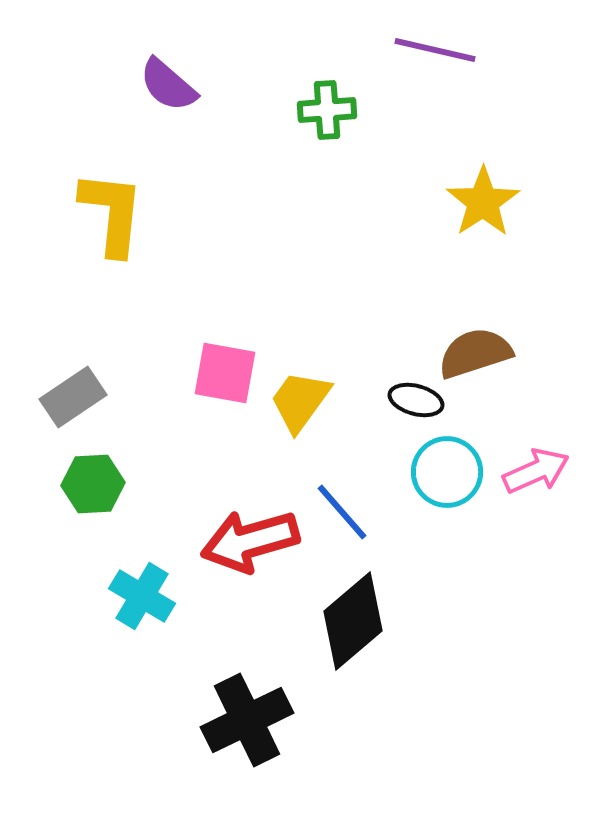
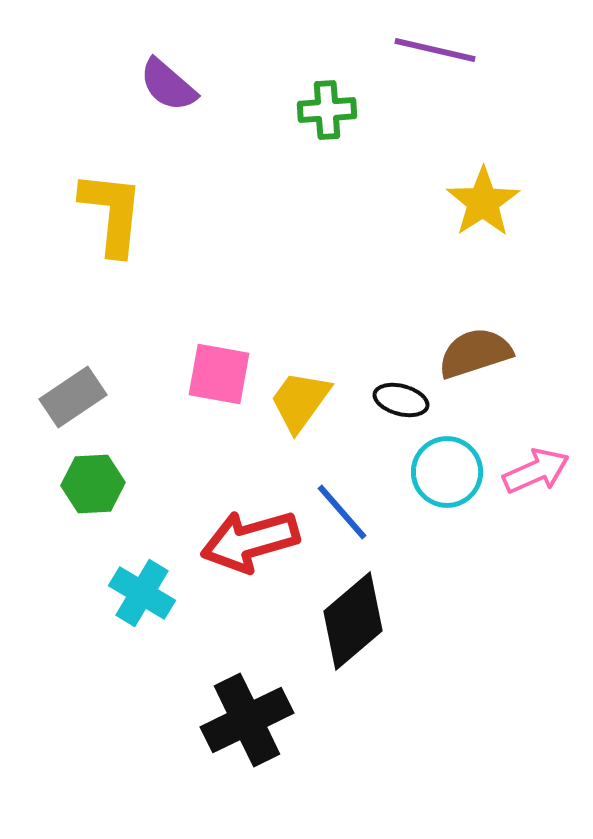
pink square: moved 6 px left, 1 px down
black ellipse: moved 15 px left
cyan cross: moved 3 px up
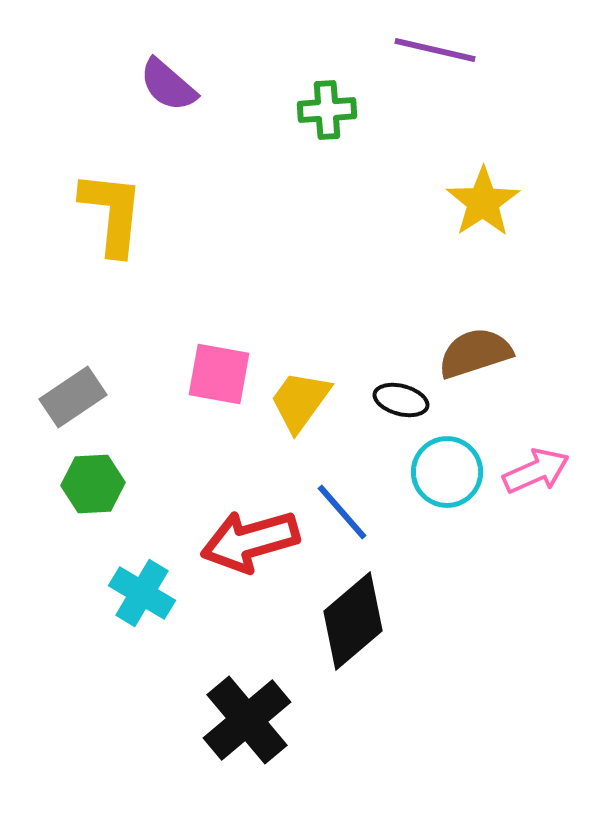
black cross: rotated 14 degrees counterclockwise
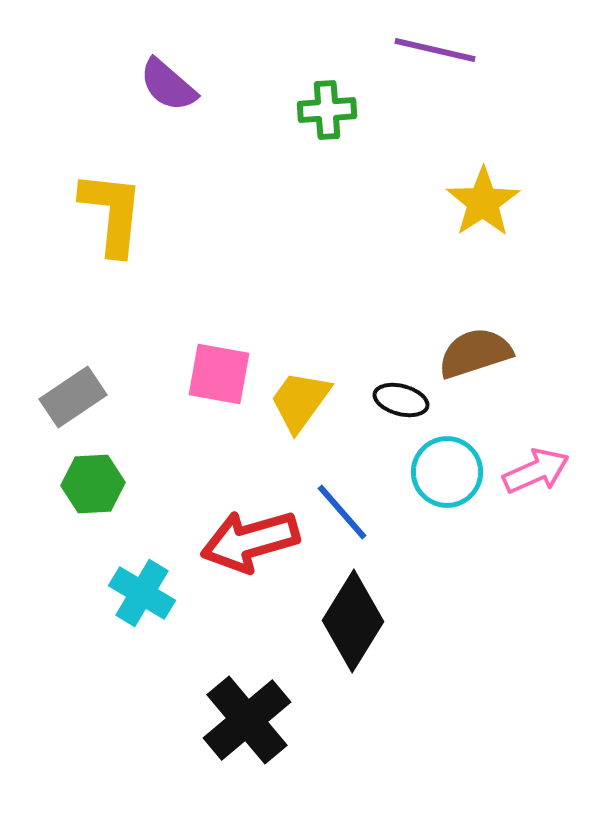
black diamond: rotated 18 degrees counterclockwise
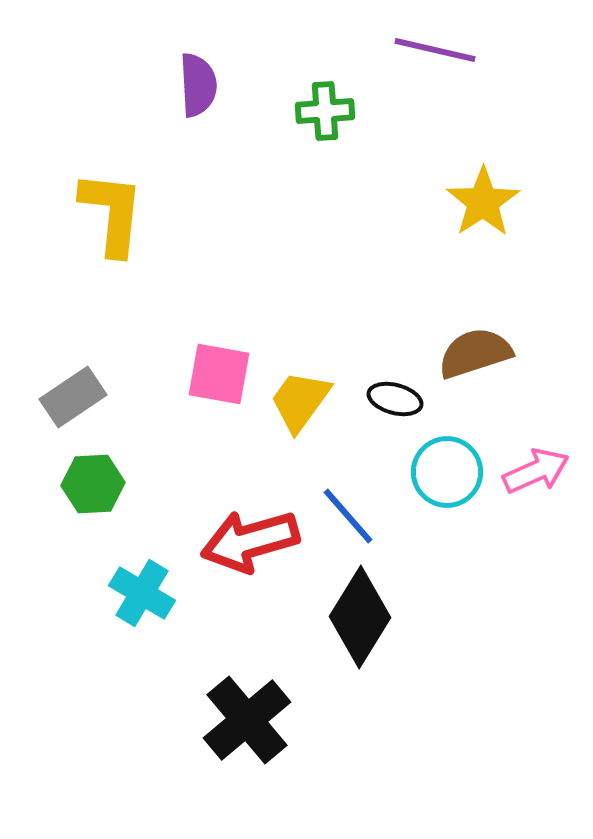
purple semicircle: moved 30 px right; rotated 134 degrees counterclockwise
green cross: moved 2 px left, 1 px down
black ellipse: moved 6 px left, 1 px up
blue line: moved 6 px right, 4 px down
black diamond: moved 7 px right, 4 px up
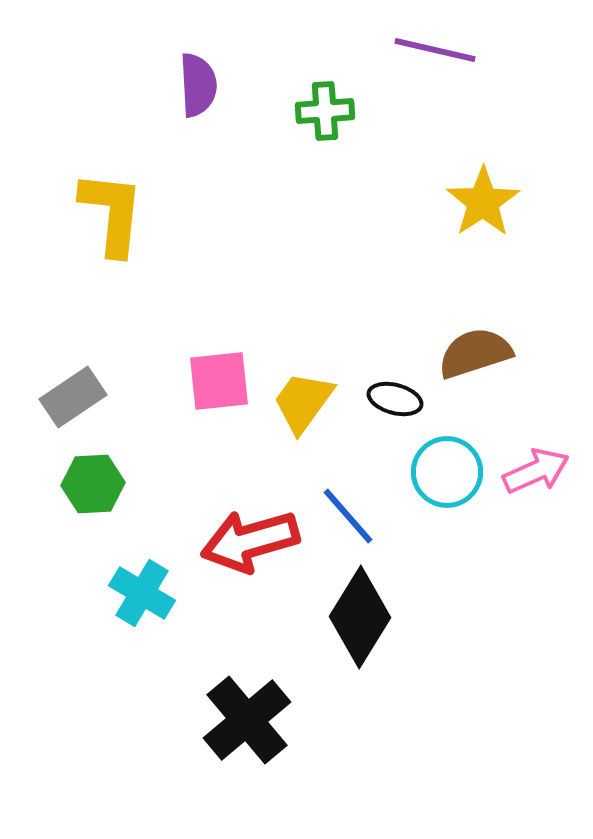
pink square: moved 7 px down; rotated 16 degrees counterclockwise
yellow trapezoid: moved 3 px right, 1 px down
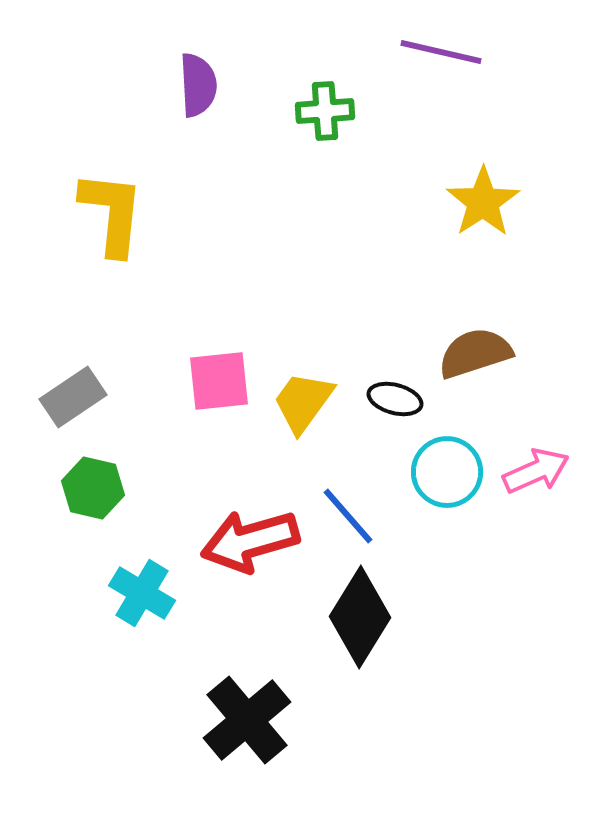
purple line: moved 6 px right, 2 px down
green hexagon: moved 4 px down; rotated 16 degrees clockwise
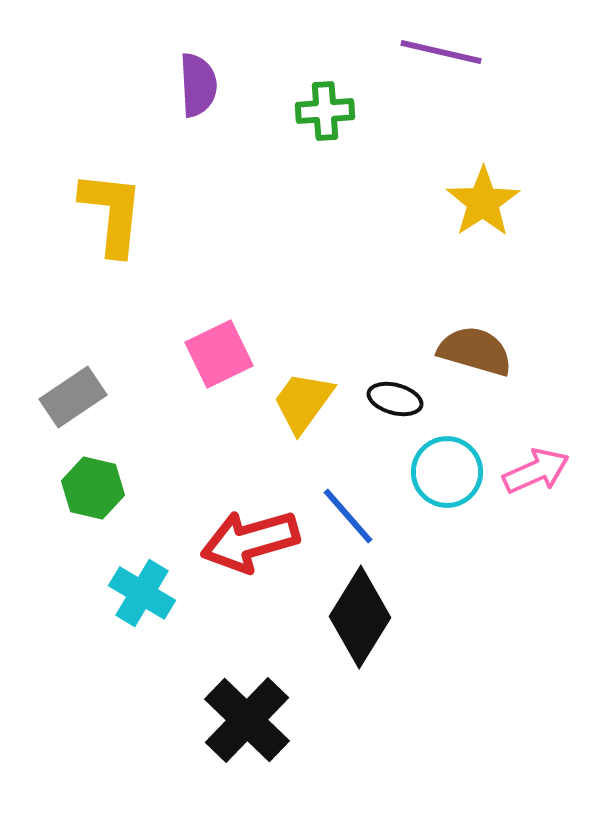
brown semicircle: moved 2 px up; rotated 34 degrees clockwise
pink square: moved 27 px up; rotated 20 degrees counterclockwise
black cross: rotated 6 degrees counterclockwise
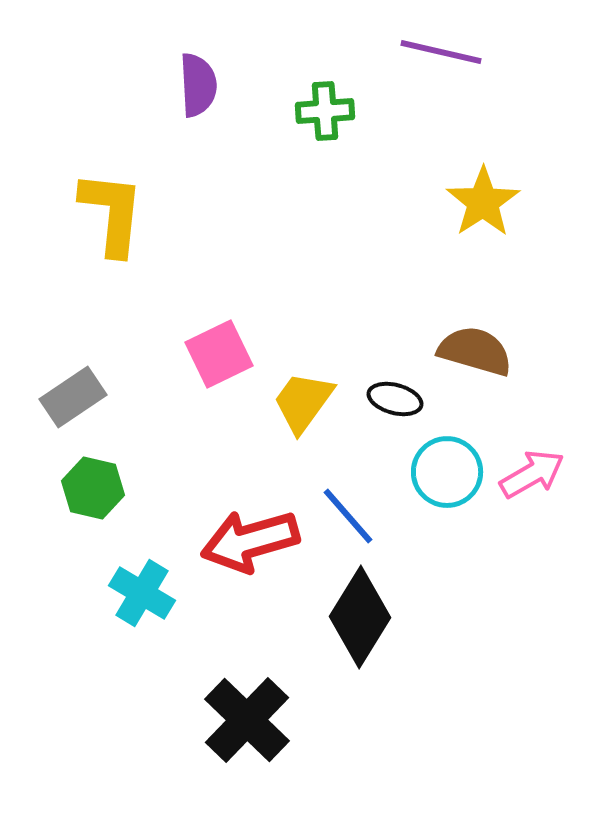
pink arrow: moved 4 px left, 3 px down; rotated 6 degrees counterclockwise
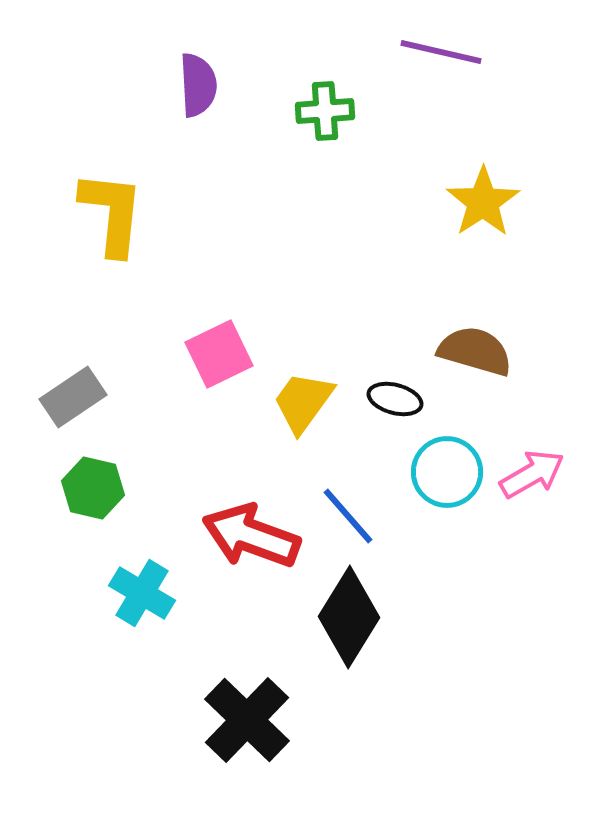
red arrow: moved 1 px right, 5 px up; rotated 36 degrees clockwise
black diamond: moved 11 px left
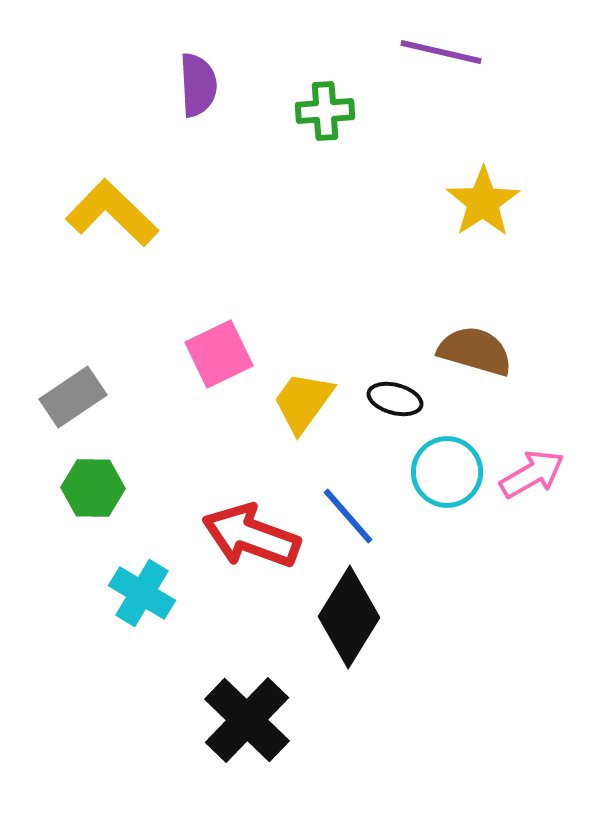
yellow L-shape: rotated 52 degrees counterclockwise
green hexagon: rotated 12 degrees counterclockwise
